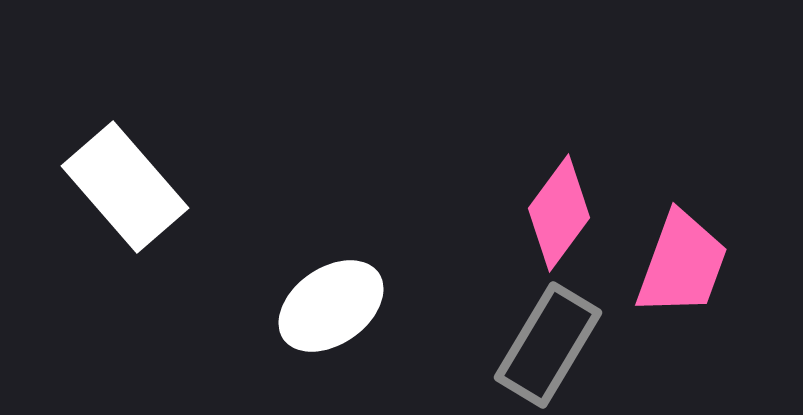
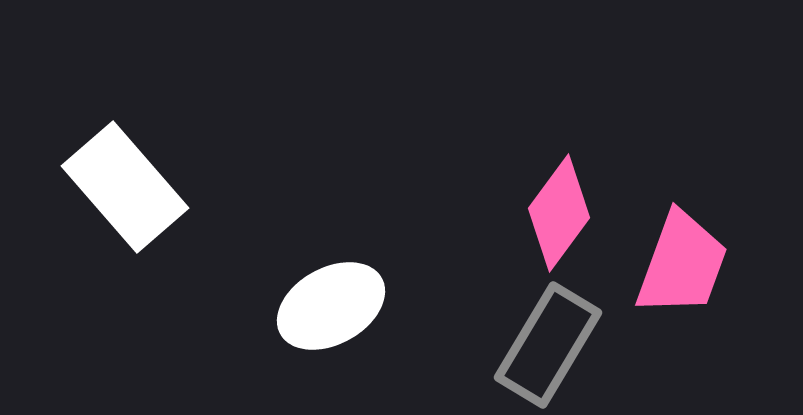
white ellipse: rotated 6 degrees clockwise
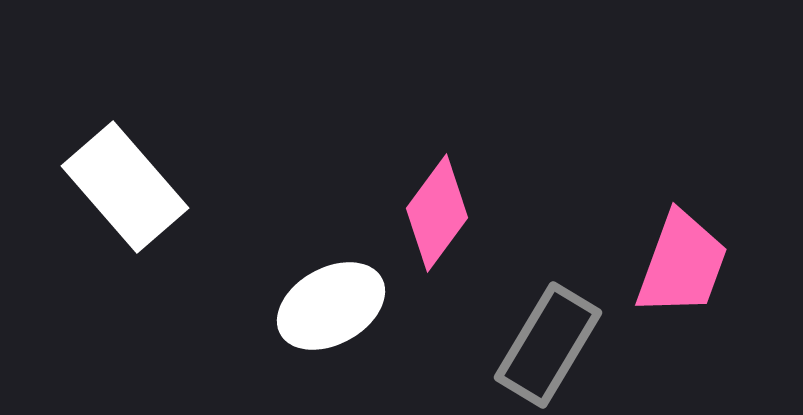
pink diamond: moved 122 px left
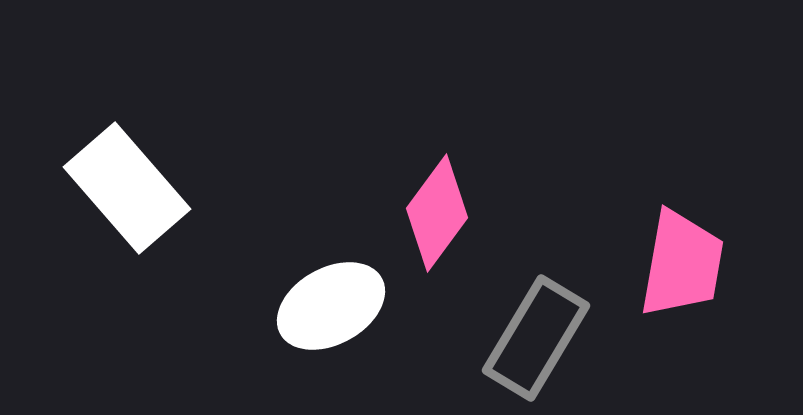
white rectangle: moved 2 px right, 1 px down
pink trapezoid: rotated 10 degrees counterclockwise
gray rectangle: moved 12 px left, 7 px up
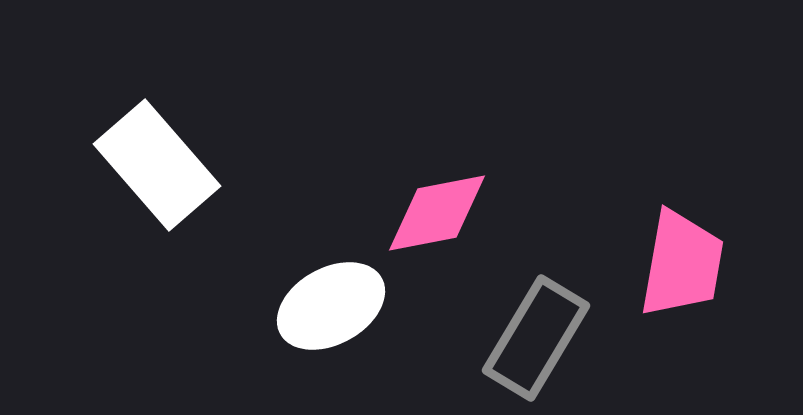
white rectangle: moved 30 px right, 23 px up
pink diamond: rotated 43 degrees clockwise
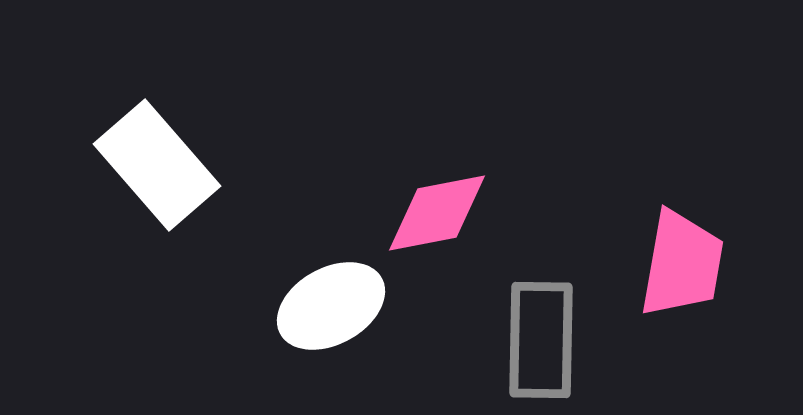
gray rectangle: moved 5 px right, 2 px down; rotated 30 degrees counterclockwise
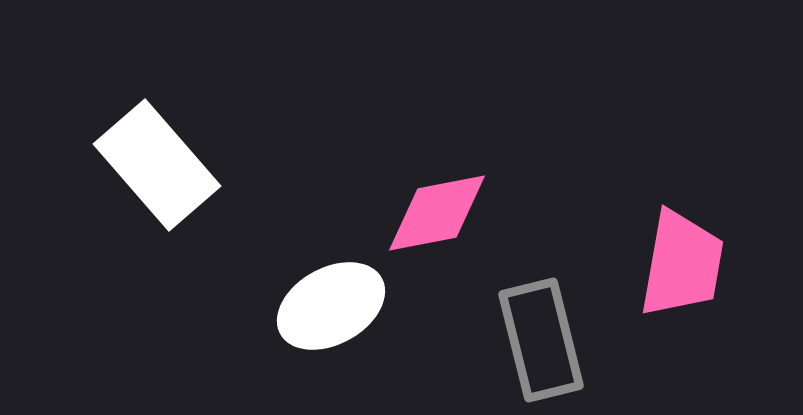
gray rectangle: rotated 15 degrees counterclockwise
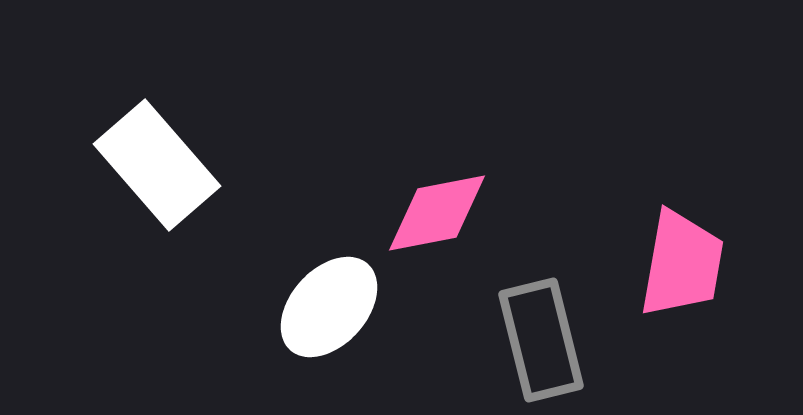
white ellipse: moved 2 px left, 1 px down; rotated 19 degrees counterclockwise
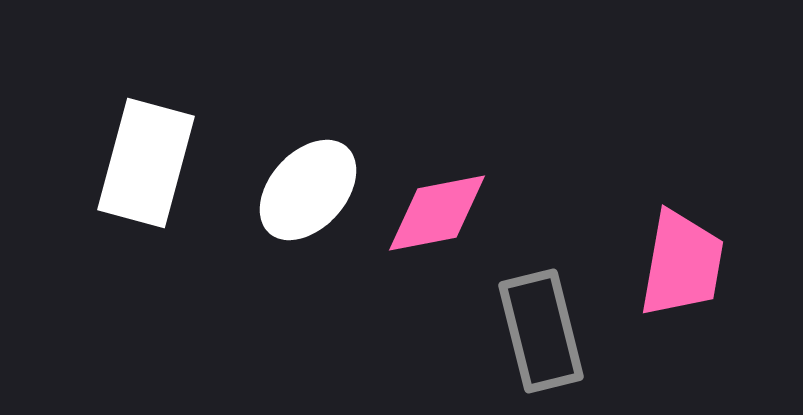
white rectangle: moved 11 px left, 2 px up; rotated 56 degrees clockwise
white ellipse: moved 21 px left, 117 px up
gray rectangle: moved 9 px up
